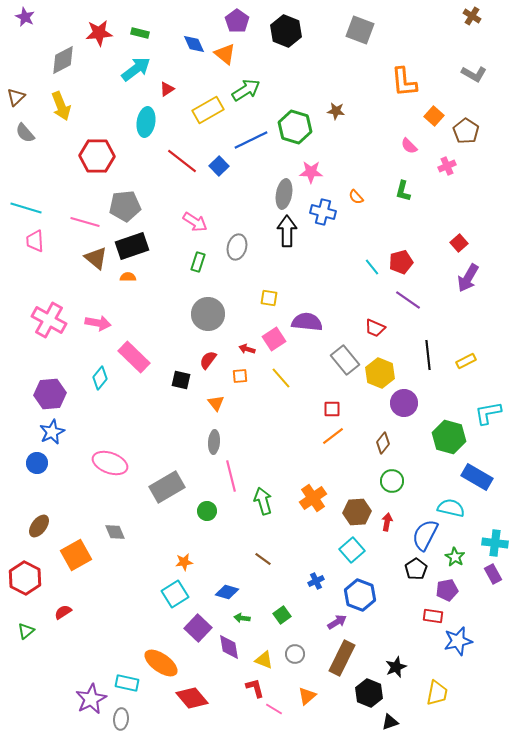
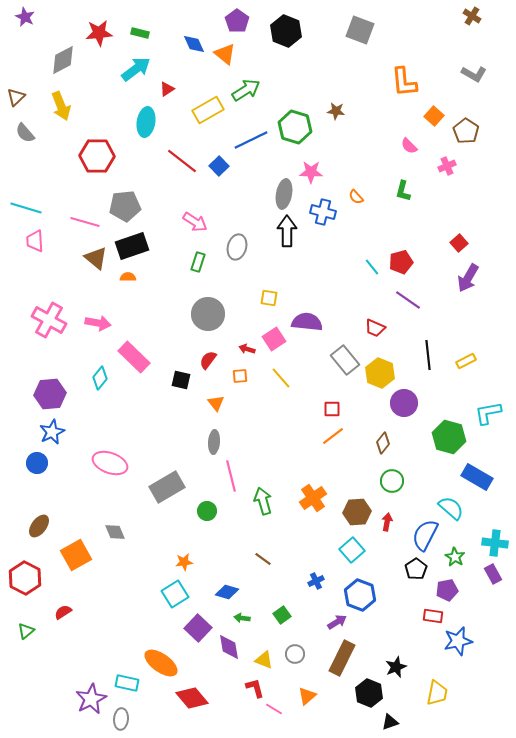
cyan semicircle at (451, 508): rotated 28 degrees clockwise
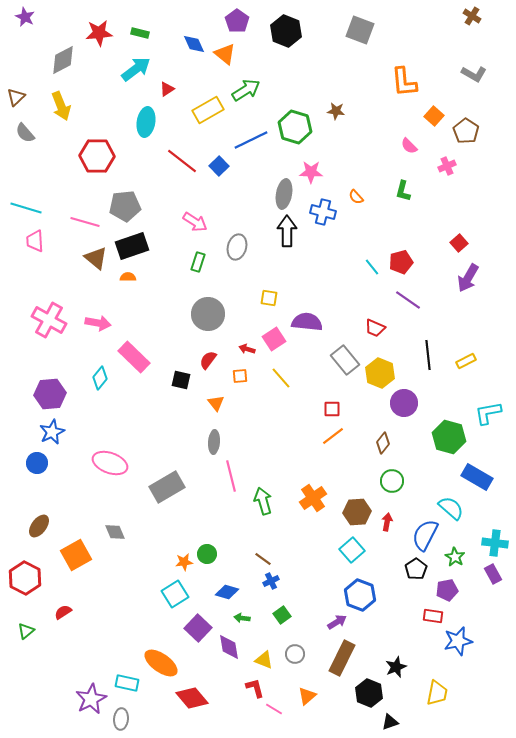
green circle at (207, 511): moved 43 px down
blue cross at (316, 581): moved 45 px left
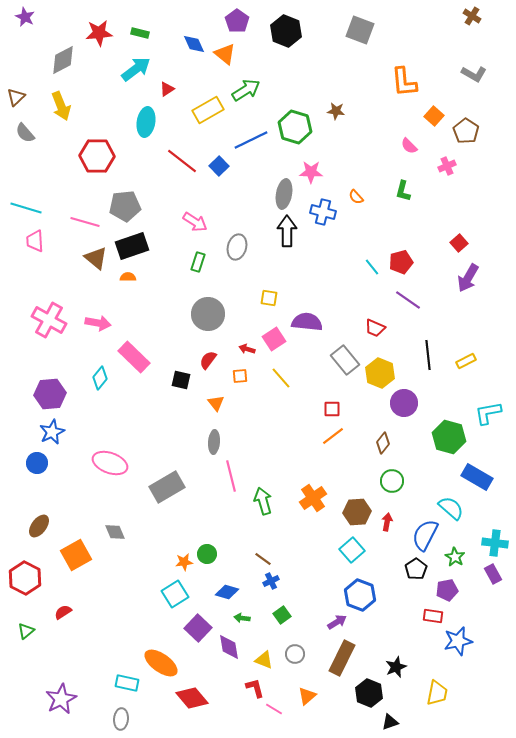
purple star at (91, 699): moved 30 px left
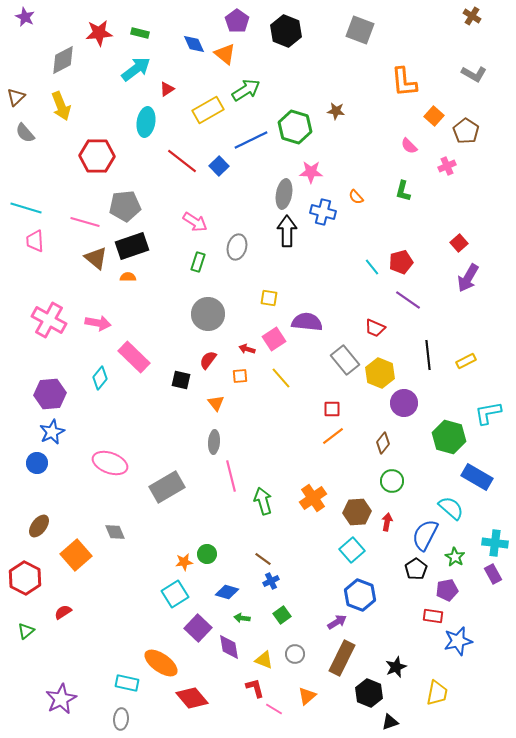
orange square at (76, 555): rotated 12 degrees counterclockwise
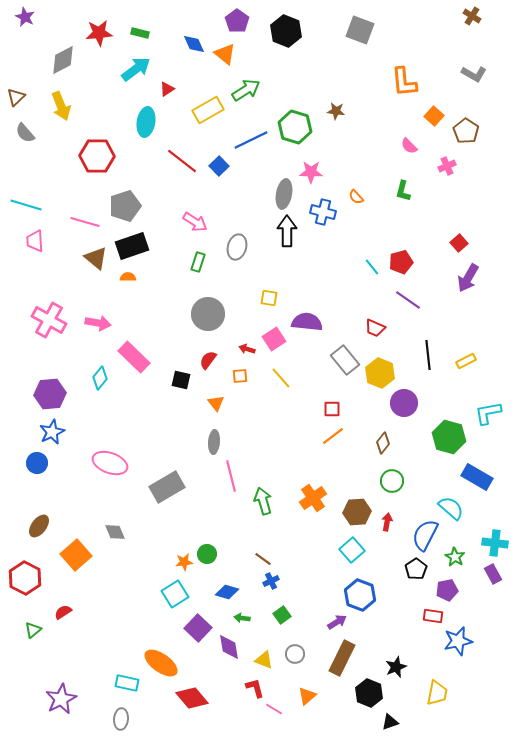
gray pentagon at (125, 206): rotated 12 degrees counterclockwise
cyan line at (26, 208): moved 3 px up
green triangle at (26, 631): moved 7 px right, 1 px up
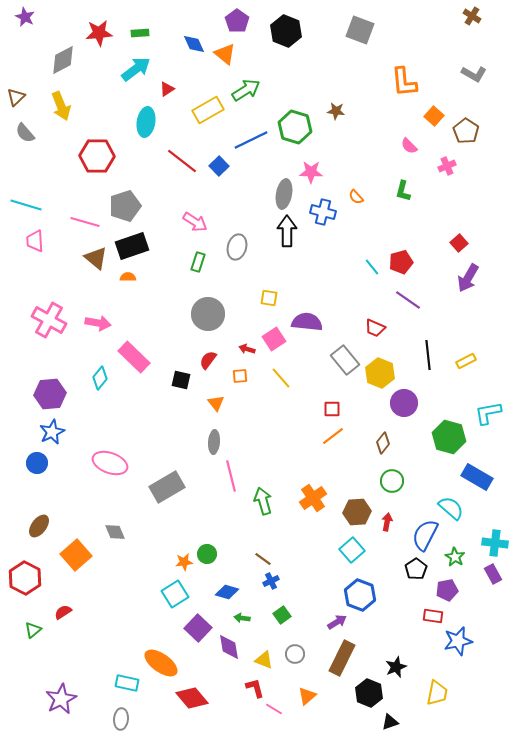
green rectangle at (140, 33): rotated 18 degrees counterclockwise
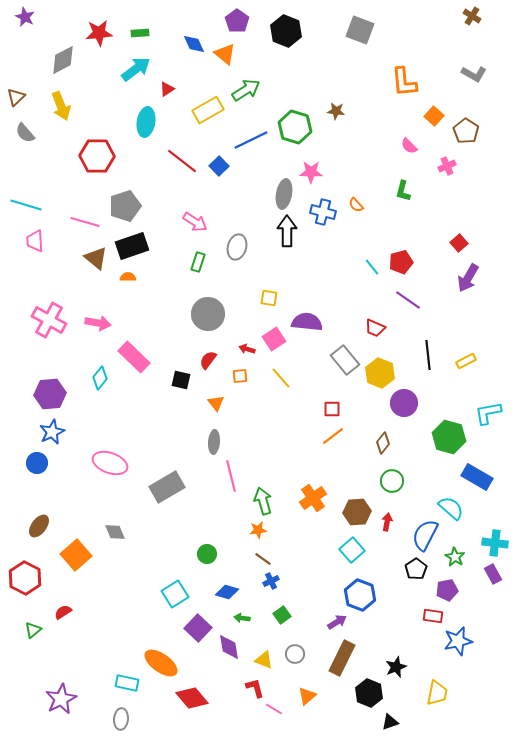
orange semicircle at (356, 197): moved 8 px down
orange star at (184, 562): moved 74 px right, 32 px up
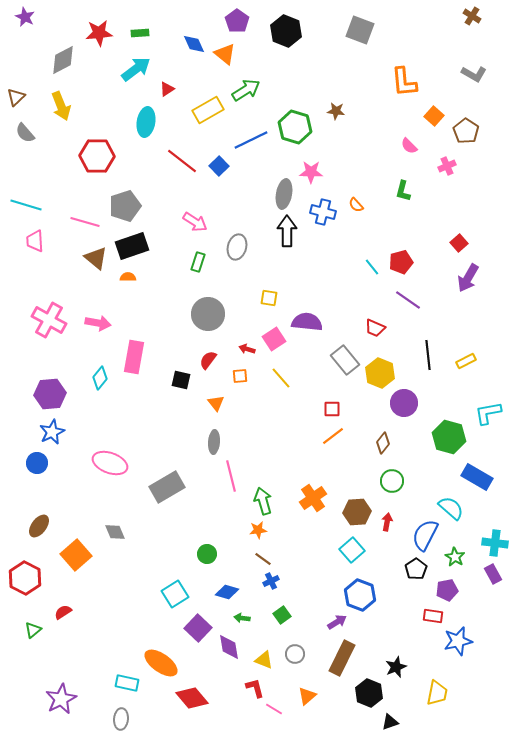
pink rectangle at (134, 357): rotated 56 degrees clockwise
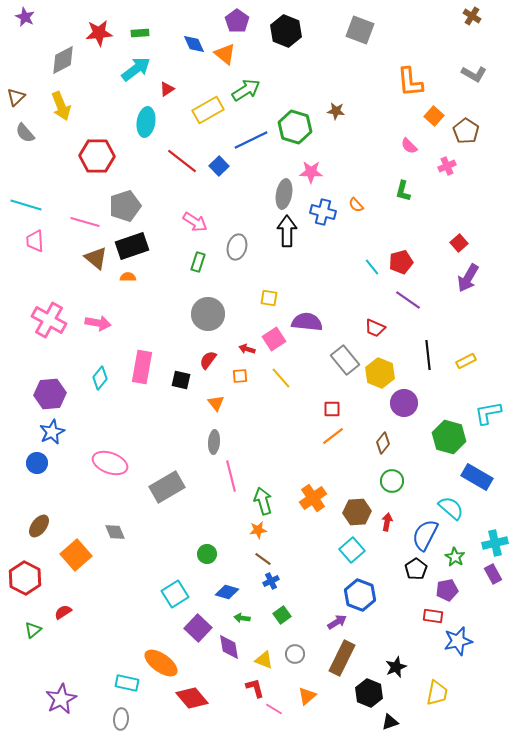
orange L-shape at (404, 82): moved 6 px right
pink rectangle at (134, 357): moved 8 px right, 10 px down
cyan cross at (495, 543): rotated 20 degrees counterclockwise
